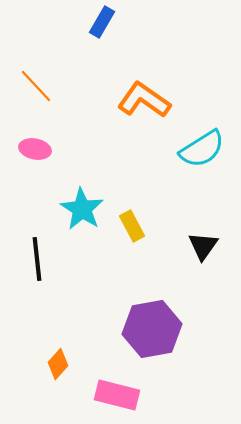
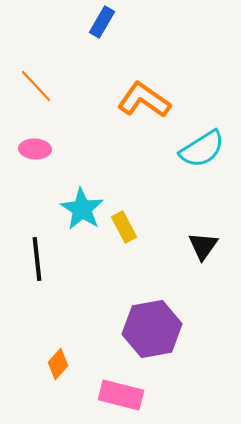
pink ellipse: rotated 8 degrees counterclockwise
yellow rectangle: moved 8 px left, 1 px down
pink rectangle: moved 4 px right
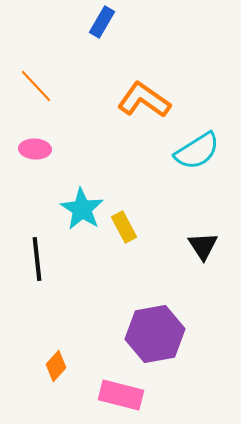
cyan semicircle: moved 5 px left, 2 px down
black triangle: rotated 8 degrees counterclockwise
purple hexagon: moved 3 px right, 5 px down
orange diamond: moved 2 px left, 2 px down
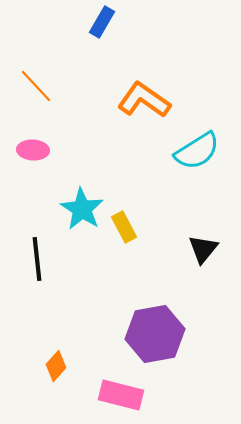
pink ellipse: moved 2 px left, 1 px down
black triangle: moved 3 px down; rotated 12 degrees clockwise
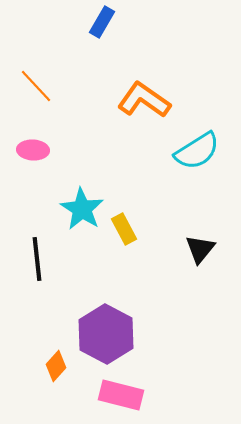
yellow rectangle: moved 2 px down
black triangle: moved 3 px left
purple hexagon: moved 49 px left; rotated 22 degrees counterclockwise
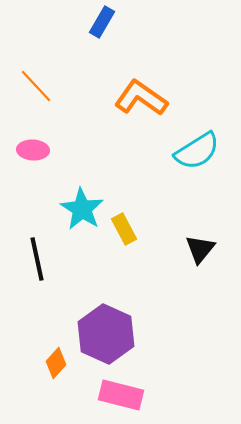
orange L-shape: moved 3 px left, 2 px up
black line: rotated 6 degrees counterclockwise
purple hexagon: rotated 4 degrees counterclockwise
orange diamond: moved 3 px up
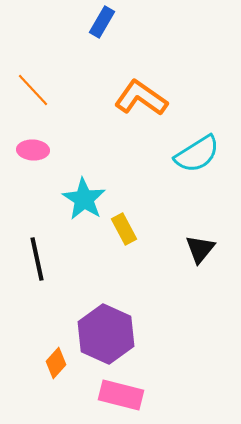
orange line: moved 3 px left, 4 px down
cyan semicircle: moved 3 px down
cyan star: moved 2 px right, 10 px up
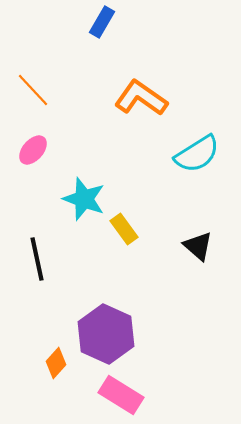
pink ellipse: rotated 52 degrees counterclockwise
cyan star: rotated 12 degrees counterclockwise
yellow rectangle: rotated 8 degrees counterclockwise
black triangle: moved 2 px left, 3 px up; rotated 28 degrees counterclockwise
pink rectangle: rotated 18 degrees clockwise
